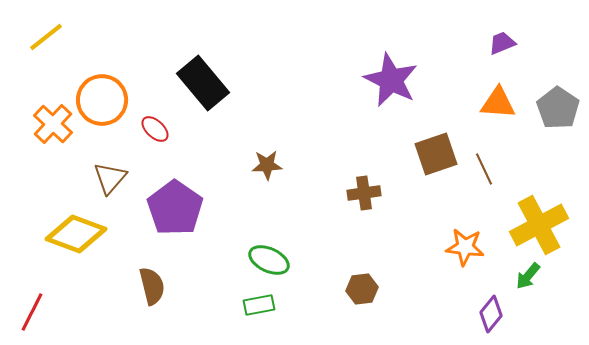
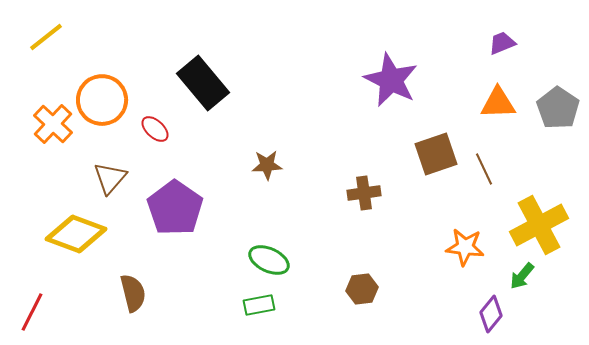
orange triangle: rotated 6 degrees counterclockwise
green arrow: moved 6 px left
brown semicircle: moved 19 px left, 7 px down
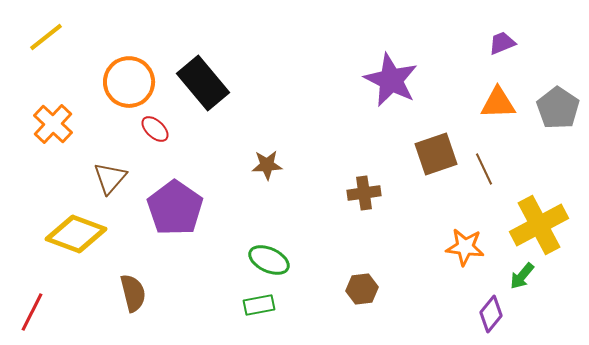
orange circle: moved 27 px right, 18 px up
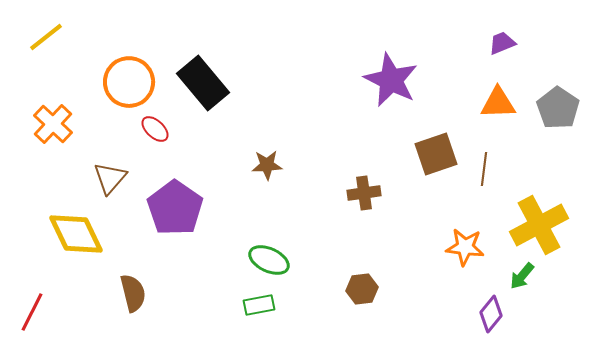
brown line: rotated 32 degrees clockwise
yellow diamond: rotated 44 degrees clockwise
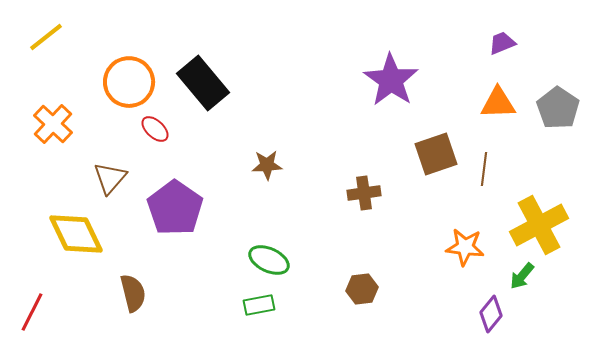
purple star: rotated 8 degrees clockwise
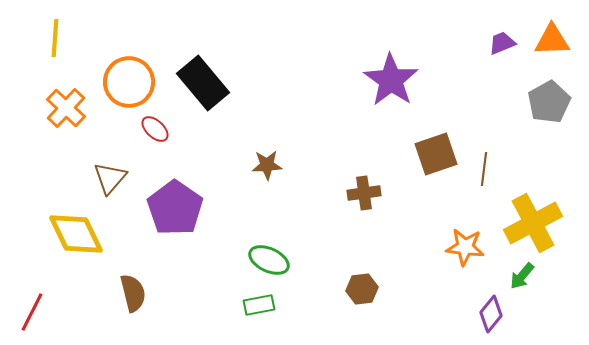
yellow line: moved 9 px right, 1 px down; rotated 48 degrees counterclockwise
orange triangle: moved 54 px right, 63 px up
gray pentagon: moved 9 px left, 6 px up; rotated 9 degrees clockwise
orange cross: moved 13 px right, 16 px up
yellow cross: moved 6 px left, 2 px up
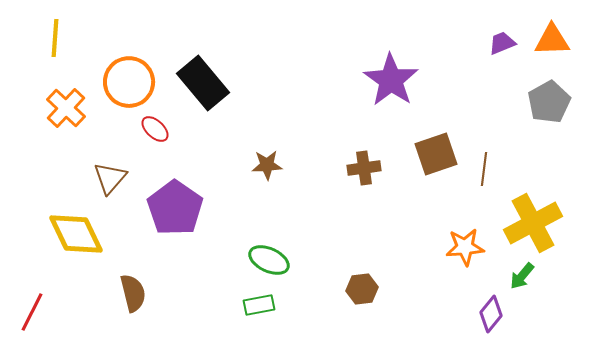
brown cross: moved 25 px up
orange star: rotated 12 degrees counterclockwise
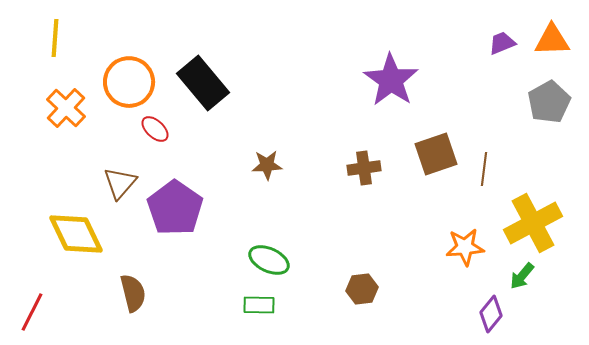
brown triangle: moved 10 px right, 5 px down
green rectangle: rotated 12 degrees clockwise
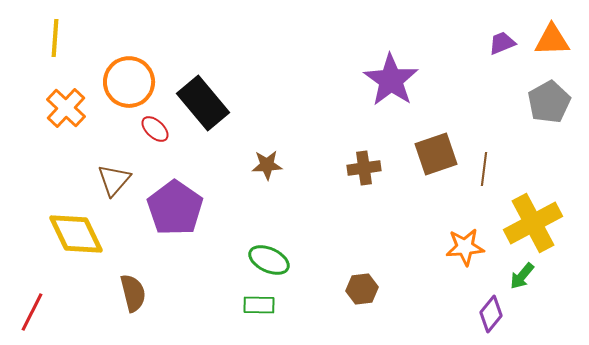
black rectangle: moved 20 px down
brown triangle: moved 6 px left, 3 px up
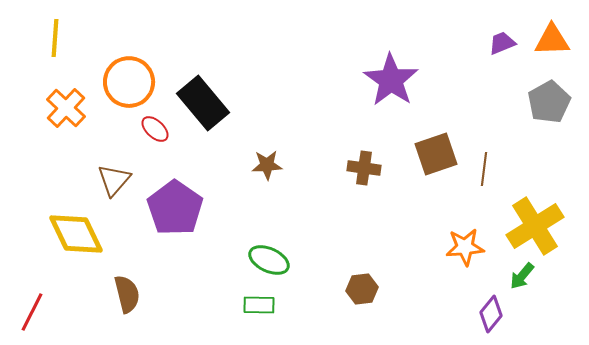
brown cross: rotated 16 degrees clockwise
yellow cross: moved 2 px right, 3 px down; rotated 4 degrees counterclockwise
brown semicircle: moved 6 px left, 1 px down
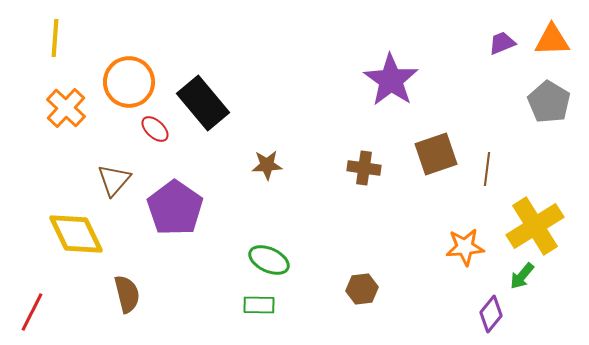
gray pentagon: rotated 12 degrees counterclockwise
brown line: moved 3 px right
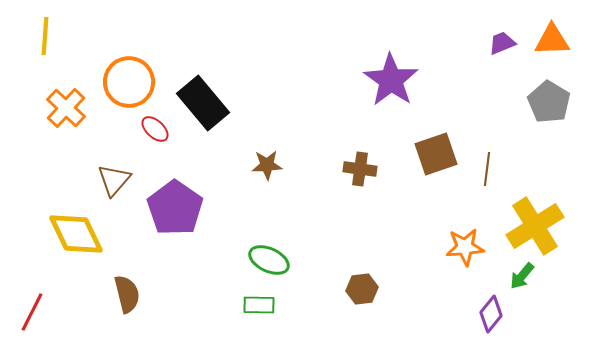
yellow line: moved 10 px left, 2 px up
brown cross: moved 4 px left, 1 px down
